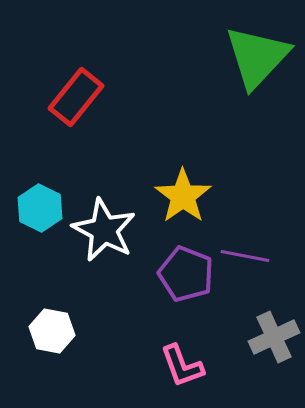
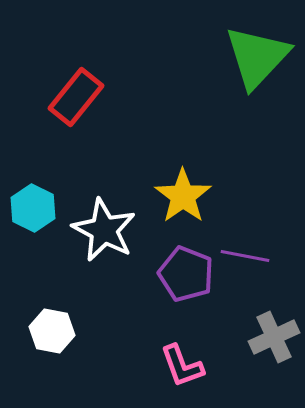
cyan hexagon: moved 7 px left
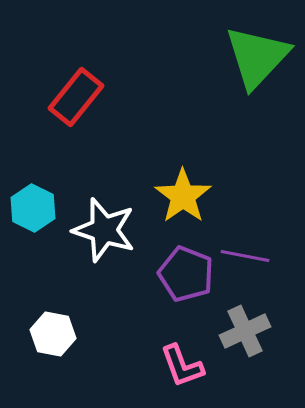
white star: rotated 10 degrees counterclockwise
white hexagon: moved 1 px right, 3 px down
gray cross: moved 29 px left, 6 px up
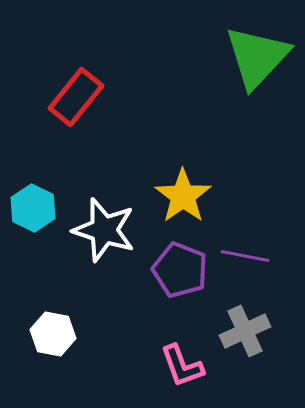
purple pentagon: moved 6 px left, 4 px up
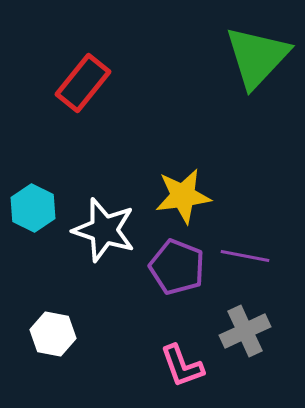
red rectangle: moved 7 px right, 14 px up
yellow star: rotated 28 degrees clockwise
purple pentagon: moved 3 px left, 3 px up
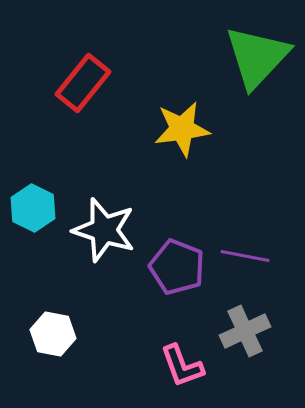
yellow star: moved 1 px left, 67 px up
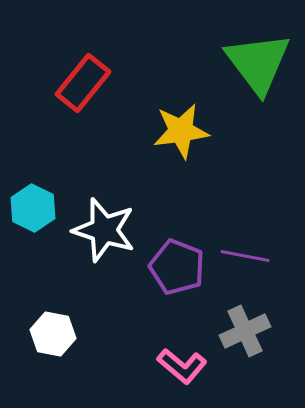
green triangle: moved 1 px right, 6 px down; rotated 20 degrees counterclockwise
yellow star: moved 1 px left, 2 px down
pink L-shape: rotated 30 degrees counterclockwise
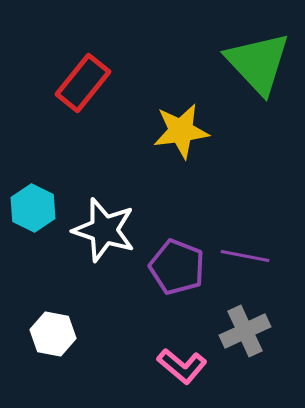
green triangle: rotated 6 degrees counterclockwise
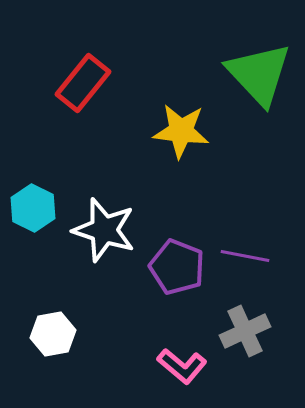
green triangle: moved 1 px right, 11 px down
yellow star: rotated 14 degrees clockwise
white hexagon: rotated 21 degrees counterclockwise
